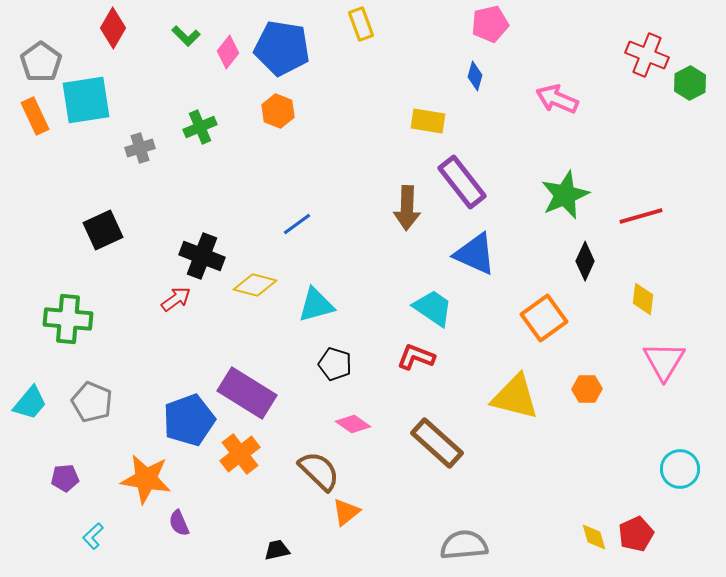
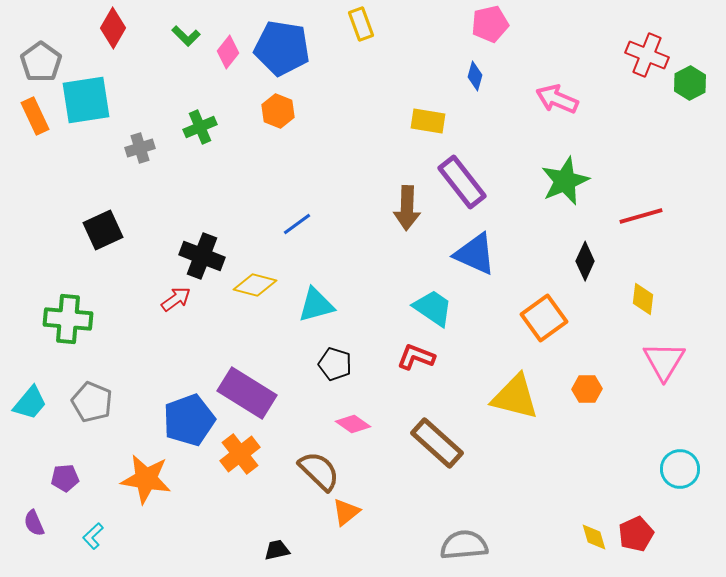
green star at (565, 195): moved 14 px up
purple semicircle at (179, 523): moved 145 px left
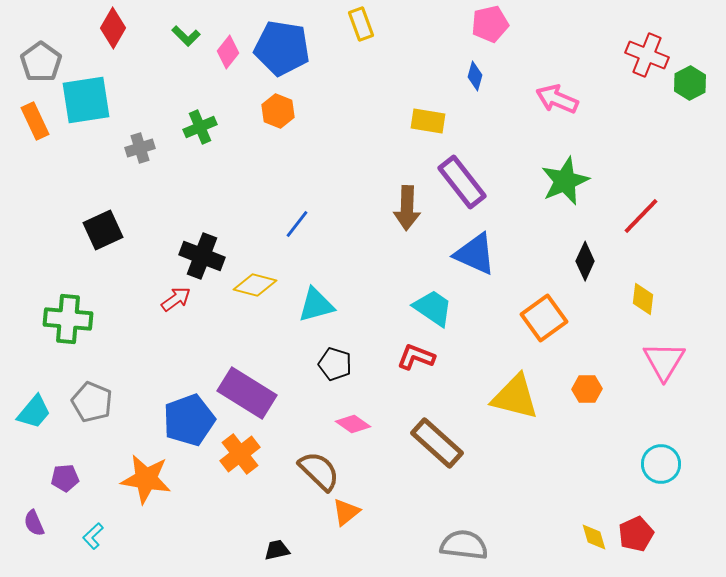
orange rectangle at (35, 116): moved 5 px down
red line at (641, 216): rotated 30 degrees counterclockwise
blue line at (297, 224): rotated 16 degrees counterclockwise
cyan trapezoid at (30, 403): moved 4 px right, 9 px down
cyan circle at (680, 469): moved 19 px left, 5 px up
gray semicircle at (464, 545): rotated 12 degrees clockwise
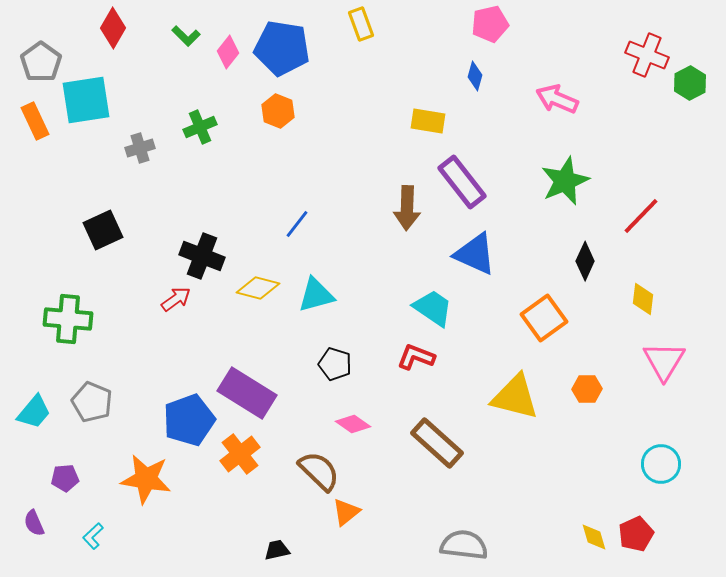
yellow diamond at (255, 285): moved 3 px right, 3 px down
cyan triangle at (316, 305): moved 10 px up
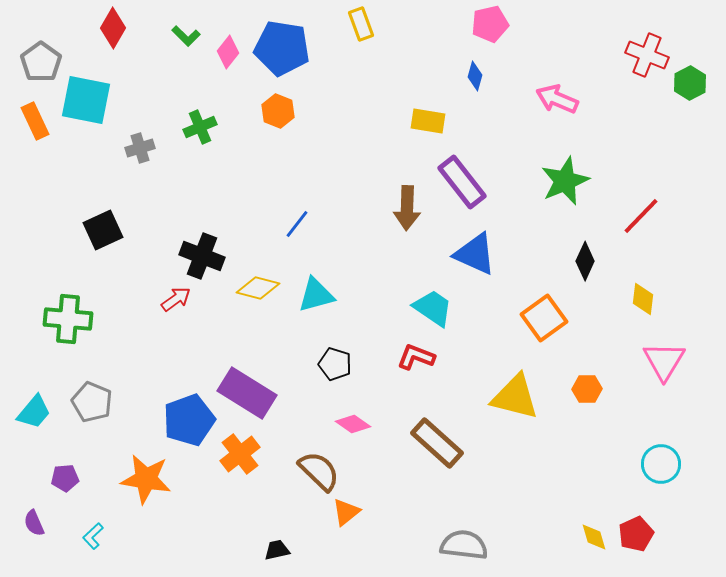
cyan square at (86, 100): rotated 20 degrees clockwise
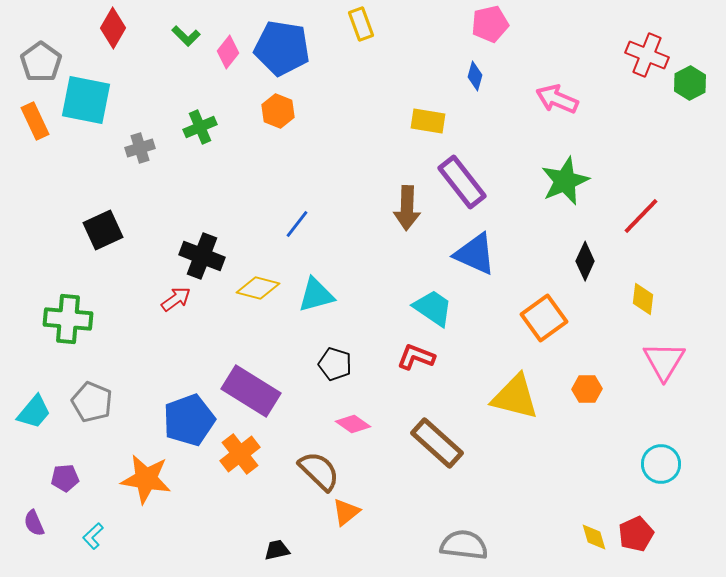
purple rectangle at (247, 393): moved 4 px right, 2 px up
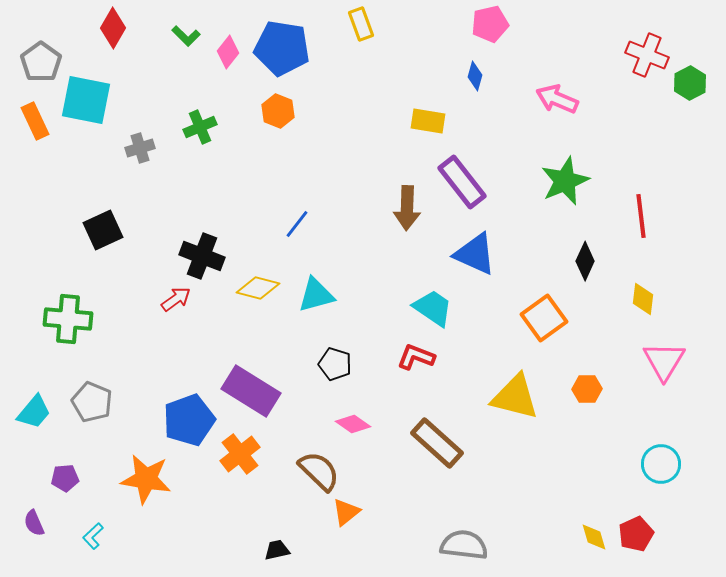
red line at (641, 216): rotated 51 degrees counterclockwise
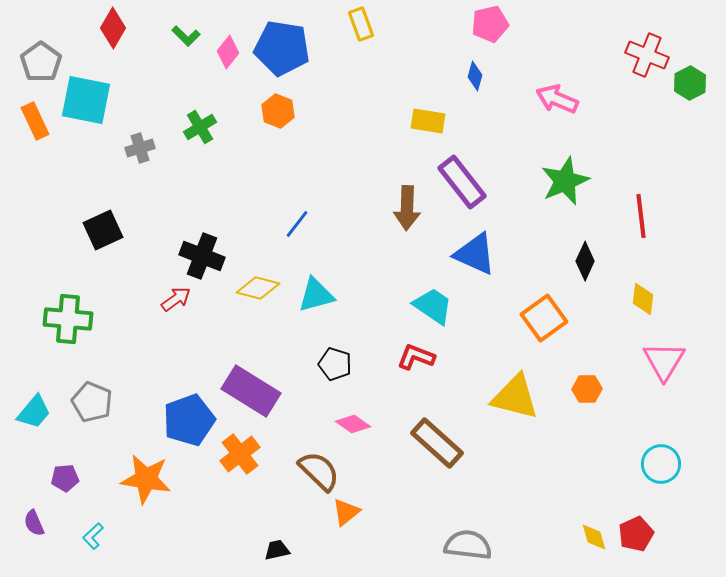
green cross at (200, 127): rotated 8 degrees counterclockwise
cyan trapezoid at (433, 308): moved 2 px up
gray semicircle at (464, 545): moved 4 px right
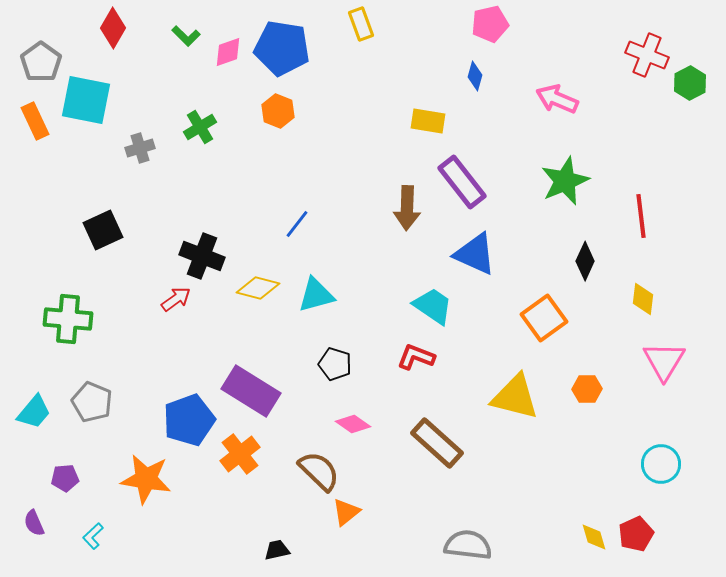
pink diamond at (228, 52): rotated 32 degrees clockwise
